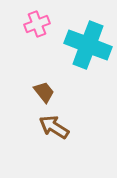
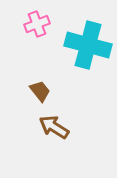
cyan cross: rotated 6 degrees counterclockwise
brown trapezoid: moved 4 px left, 1 px up
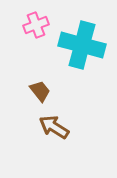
pink cross: moved 1 px left, 1 px down
cyan cross: moved 6 px left
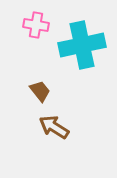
pink cross: rotated 30 degrees clockwise
cyan cross: rotated 27 degrees counterclockwise
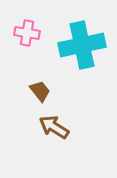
pink cross: moved 9 px left, 8 px down
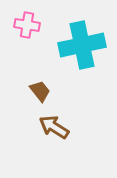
pink cross: moved 8 px up
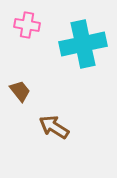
cyan cross: moved 1 px right, 1 px up
brown trapezoid: moved 20 px left
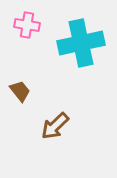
cyan cross: moved 2 px left, 1 px up
brown arrow: moved 1 px right, 1 px up; rotated 76 degrees counterclockwise
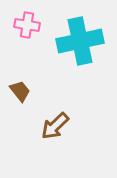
cyan cross: moved 1 px left, 2 px up
